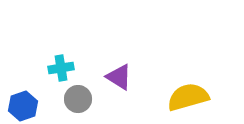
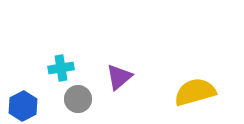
purple triangle: rotated 48 degrees clockwise
yellow semicircle: moved 7 px right, 5 px up
blue hexagon: rotated 8 degrees counterclockwise
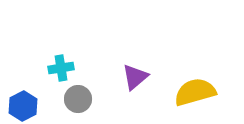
purple triangle: moved 16 px right
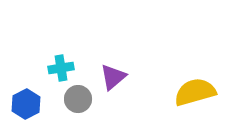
purple triangle: moved 22 px left
blue hexagon: moved 3 px right, 2 px up
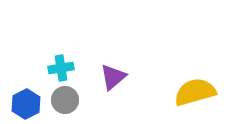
gray circle: moved 13 px left, 1 px down
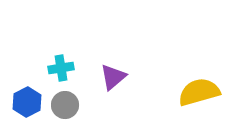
yellow semicircle: moved 4 px right
gray circle: moved 5 px down
blue hexagon: moved 1 px right, 2 px up
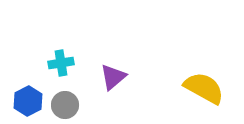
cyan cross: moved 5 px up
yellow semicircle: moved 5 px right, 4 px up; rotated 45 degrees clockwise
blue hexagon: moved 1 px right, 1 px up
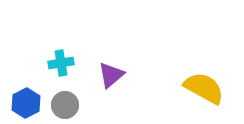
purple triangle: moved 2 px left, 2 px up
blue hexagon: moved 2 px left, 2 px down
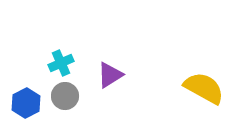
cyan cross: rotated 15 degrees counterclockwise
purple triangle: moved 1 px left; rotated 8 degrees clockwise
gray circle: moved 9 px up
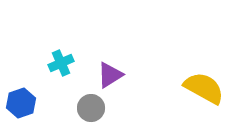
gray circle: moved 26 px right, 12 px down
blue hexagon: moved 5 px left; rotated 8 degrees clockwise
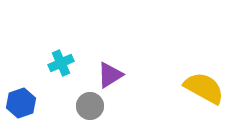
gray circle: moved 1 px left, 2 px up
